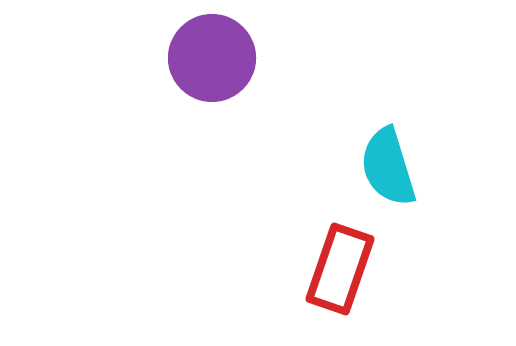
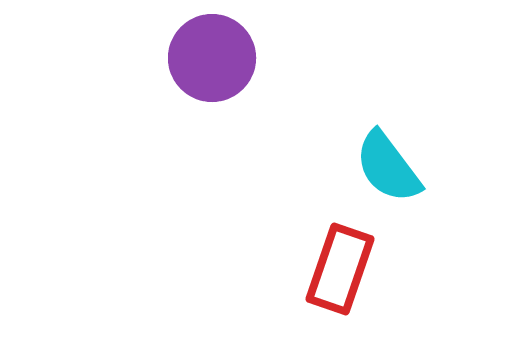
cyan semicircle: rotated 20 degrees counterclockwise
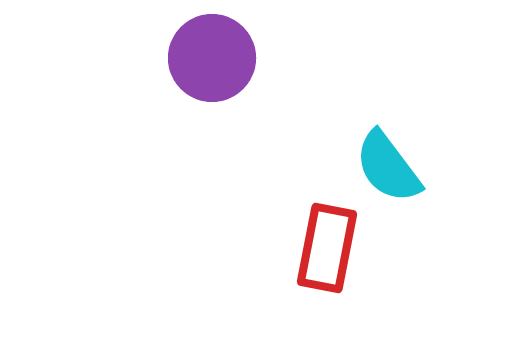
red rectangle: moved 13 px left, 21 px up; rotated 8 degrees counterclockwise
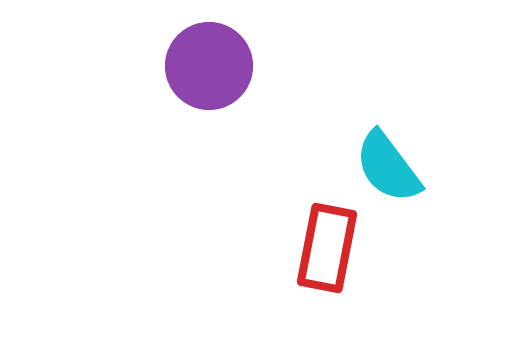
purple circle: moved 3 px left, 8 px down
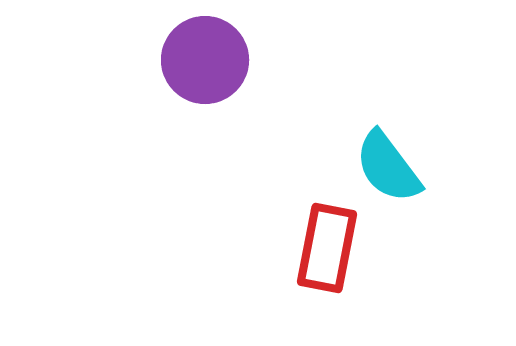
purple circle: moved 4 px left, 6 px up
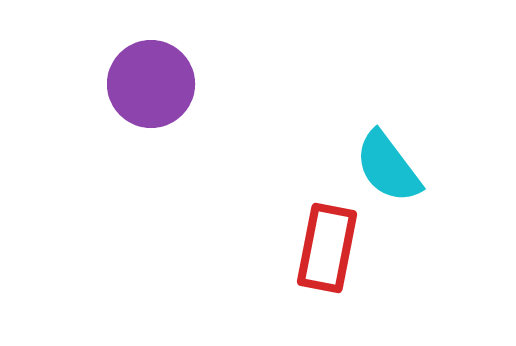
purple circle: moved 54 px left, 24 px down
